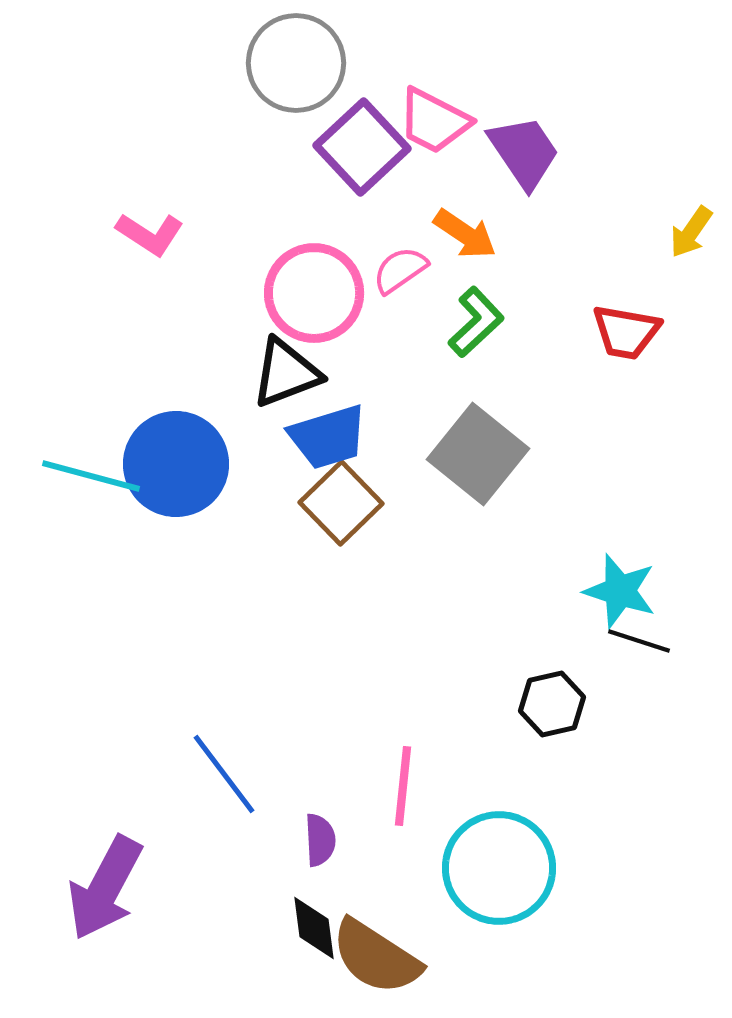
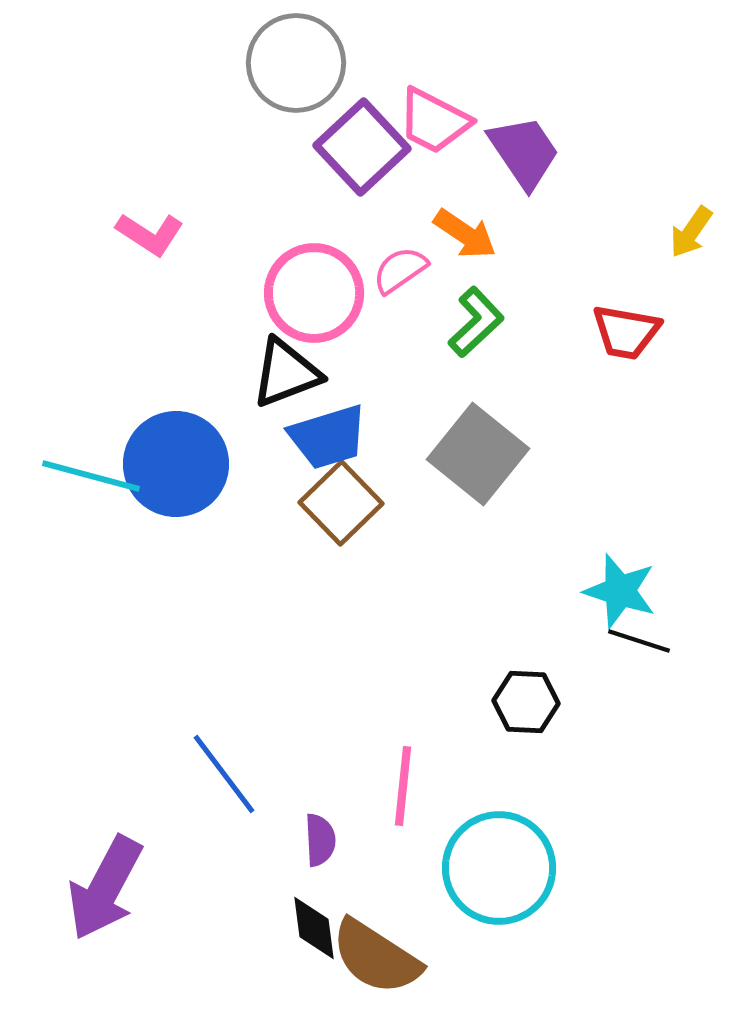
black hexagon: moved 26 px left, 2 px up; rotated 16 degrees clockwise
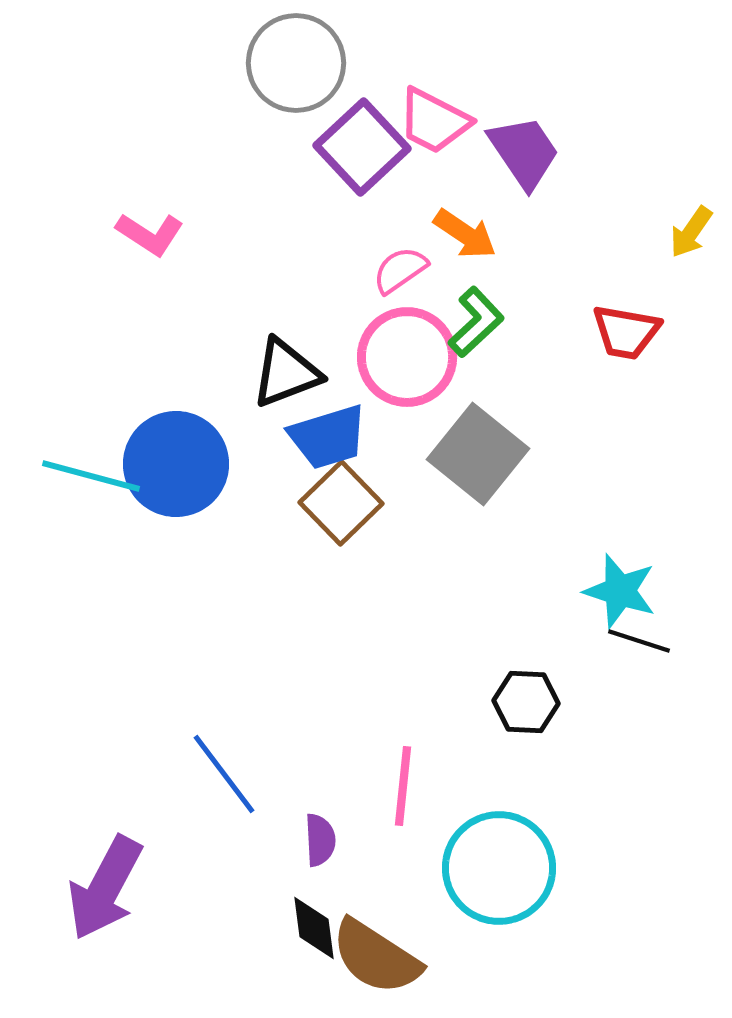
pink circle: moved 93 px right, 64 px down
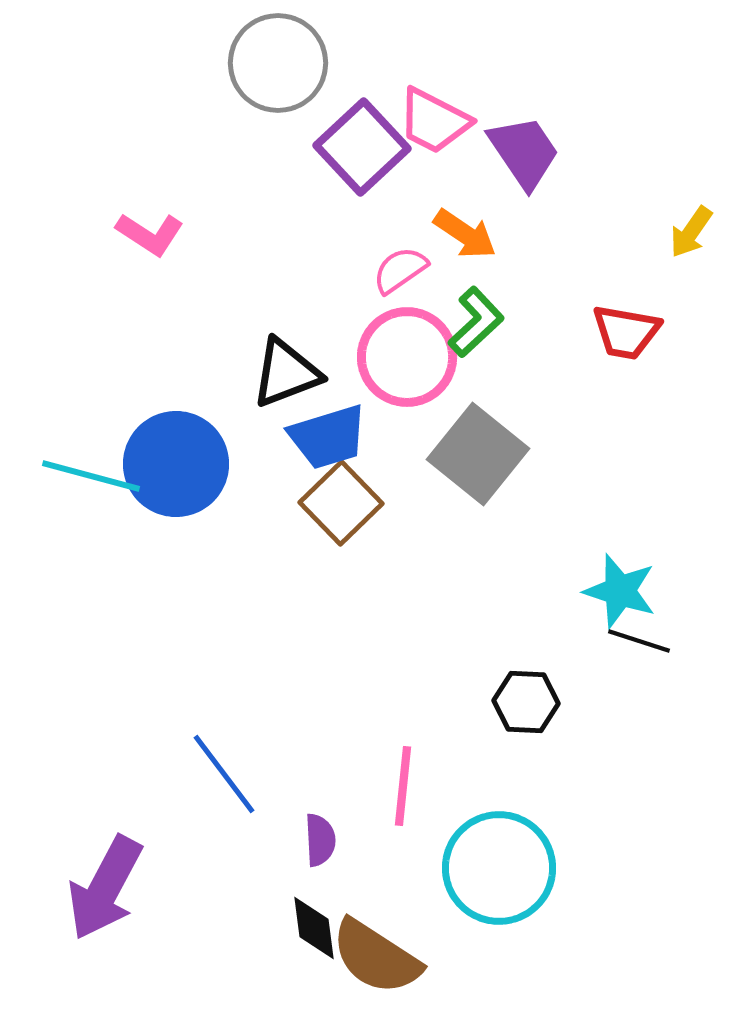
gray circle: moved 18 px left
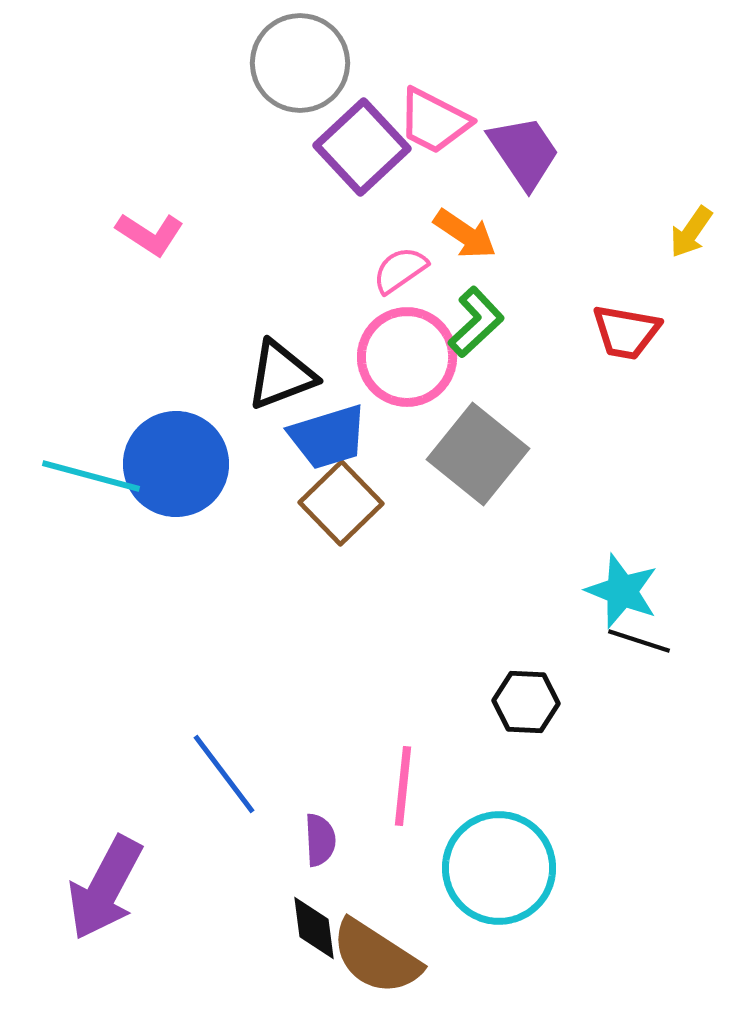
gray circle: moved 22 px right
black triangle: moved 5 px left, 2 px down
cyan star: moved 2 px right; rotated 4 degrees clockwise
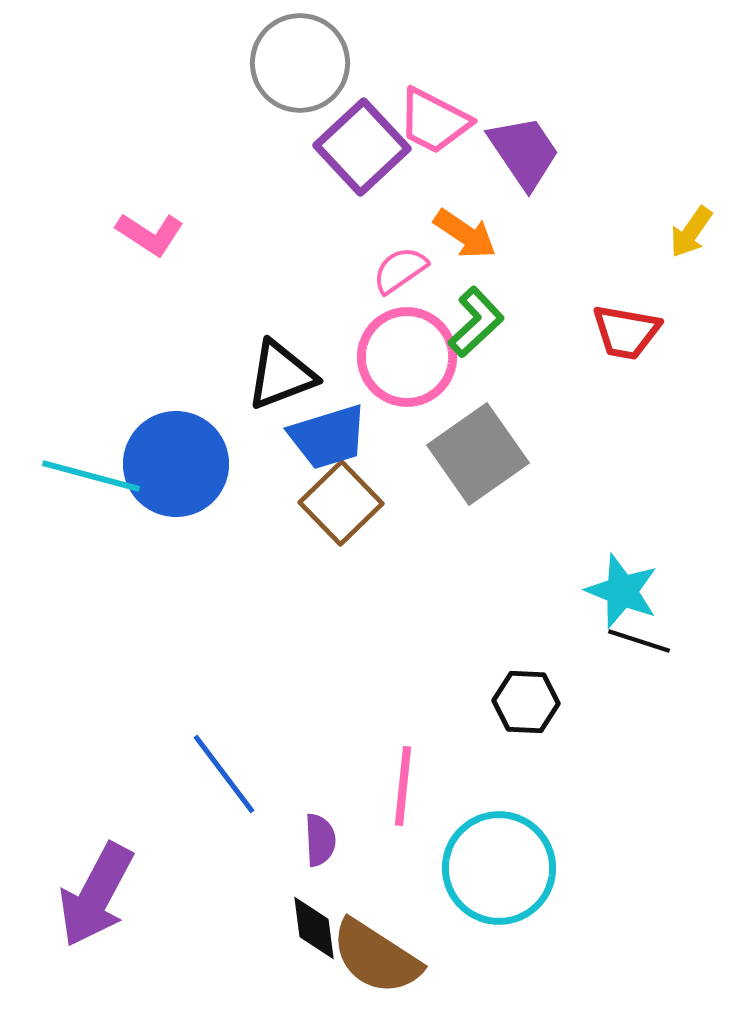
gray square: rotated 16 degrees clockwise
purple arrow: moved 9 px left, 7 px down
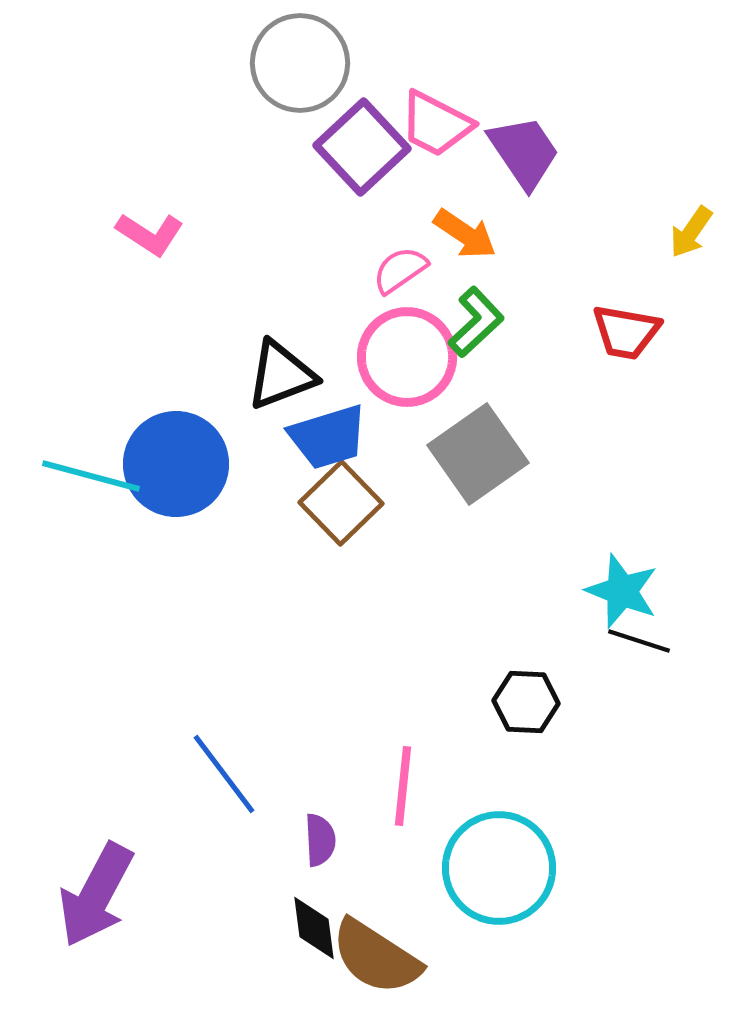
pink trapezoid: moved 2 px right, 3 px down
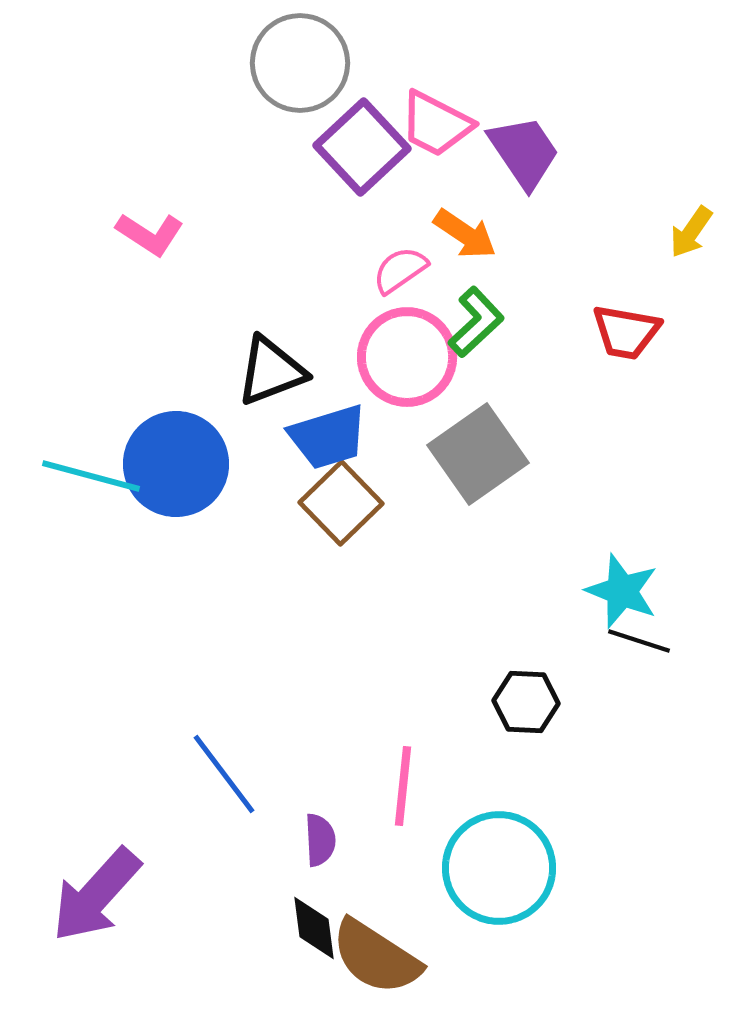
black triangle: moved 10 px left, 4 px up
purple arrow: rotated 14 degrees clockwise
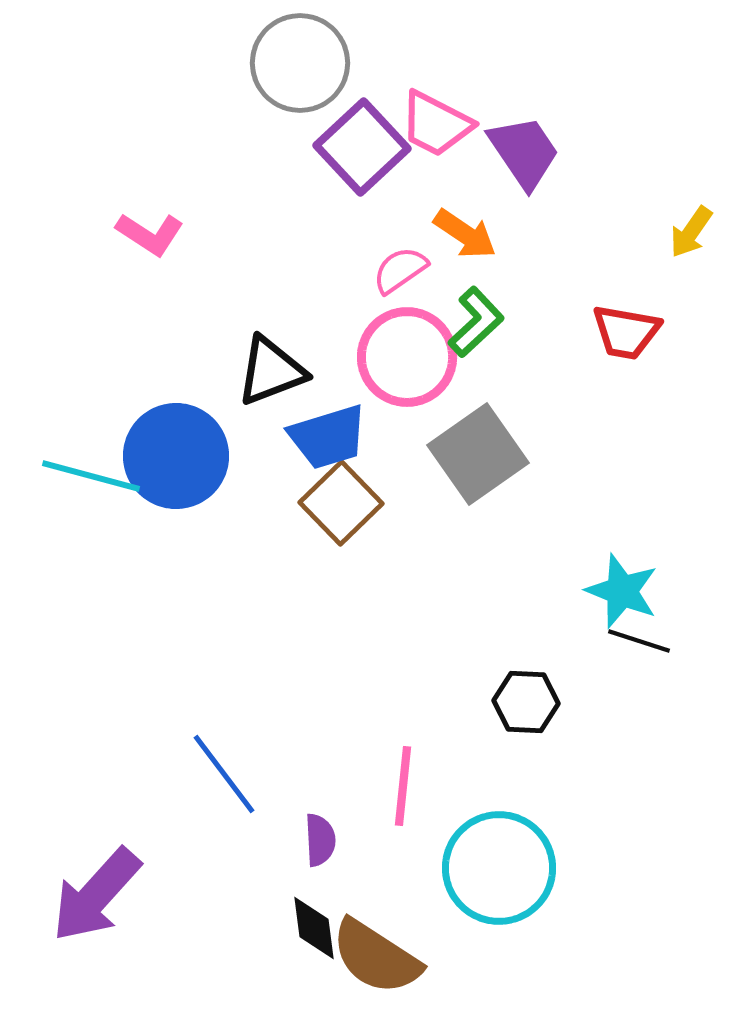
blue circle: moved 8 px up
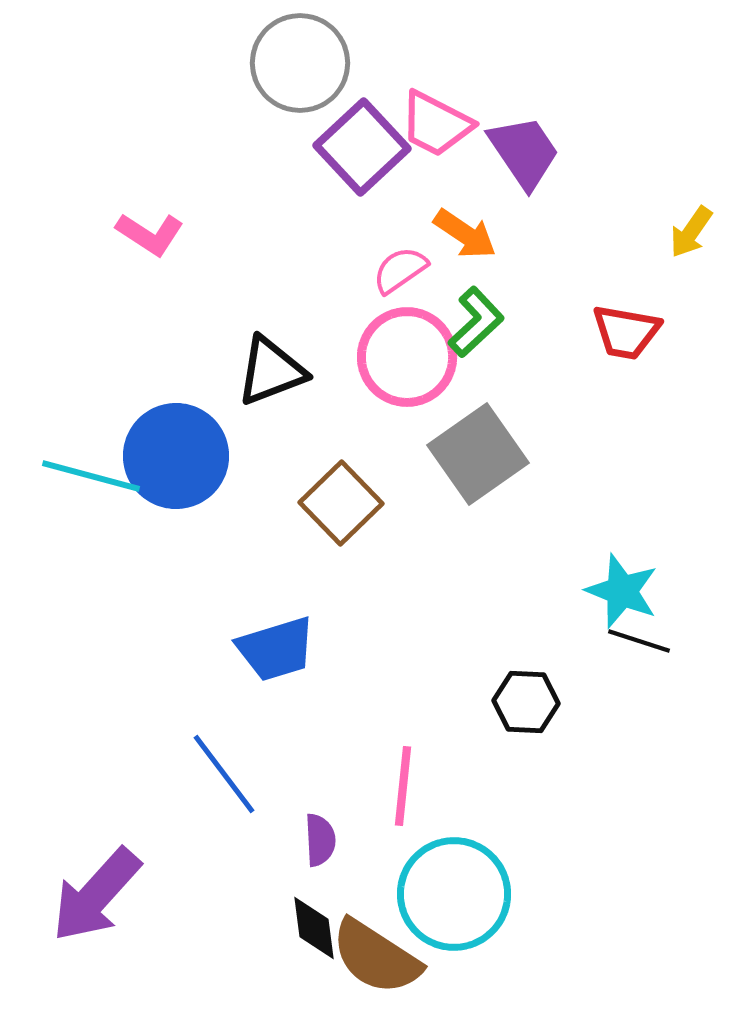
blue trapezoid: moved 52 px left, 212 px down
cyan circle: moved 45 px left, 26 px down
